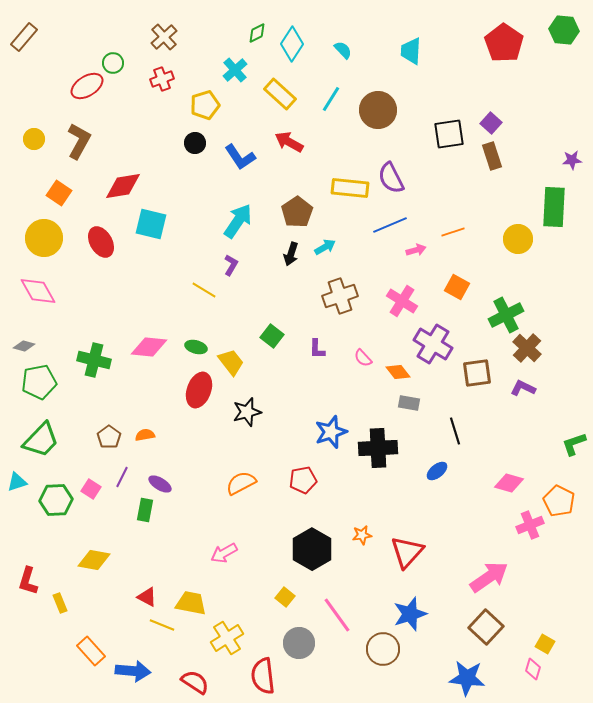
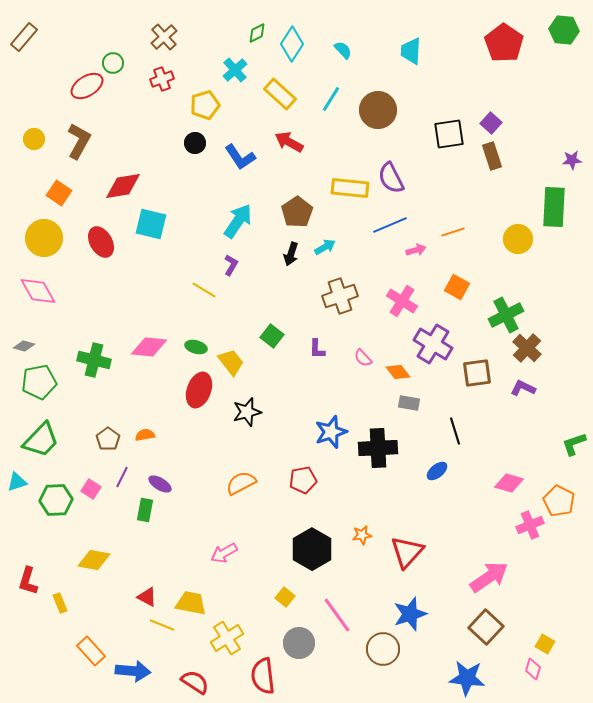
brown pentagon at (109, 437): moved 1 px left, 2 px down
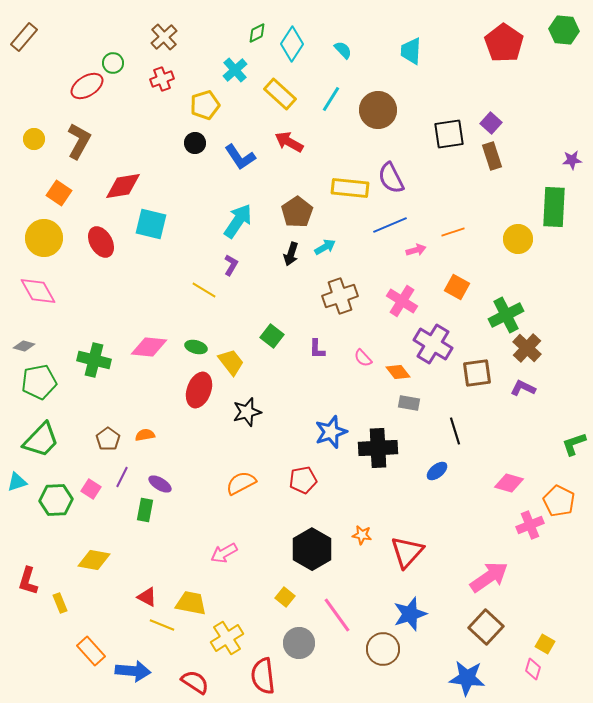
orange star at (362, 535): rotated 18 degrees clockwise
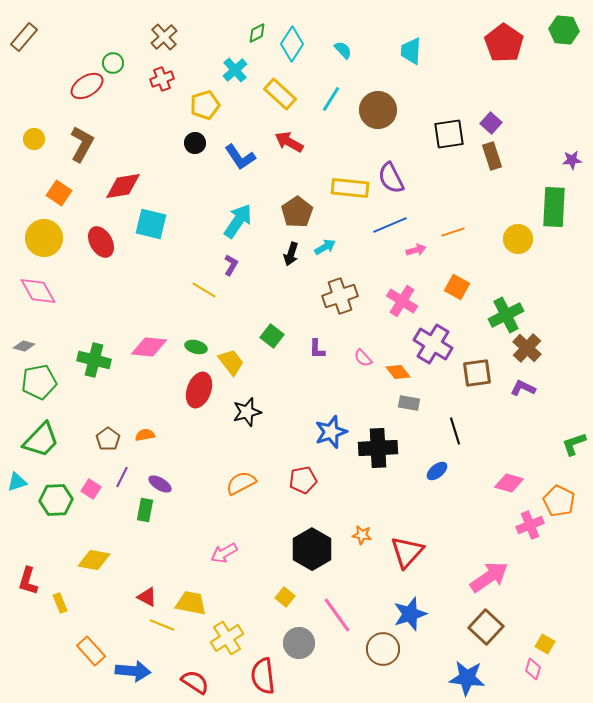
brown L-shape at (79, 141): moved 3 px right, 3 px down
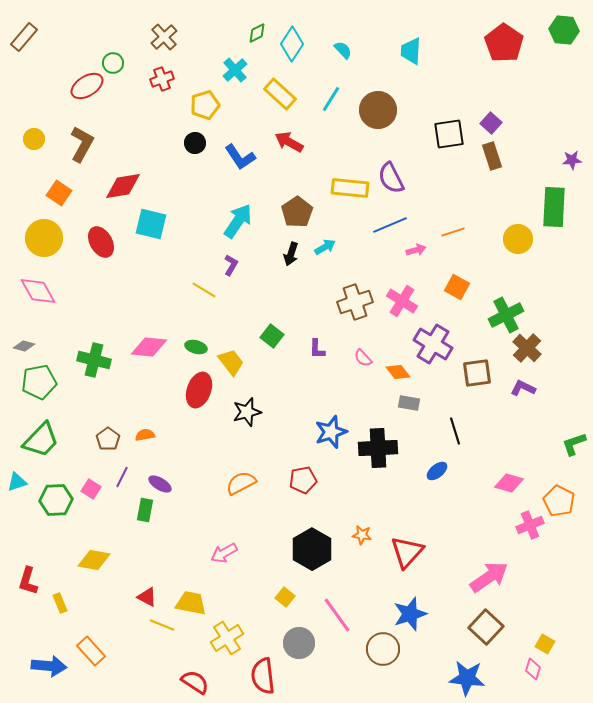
brown cross at (340, 296): moved 15 px right, 6 px down
blue arrow at (133, 671): moved 84 px left, 5 px up
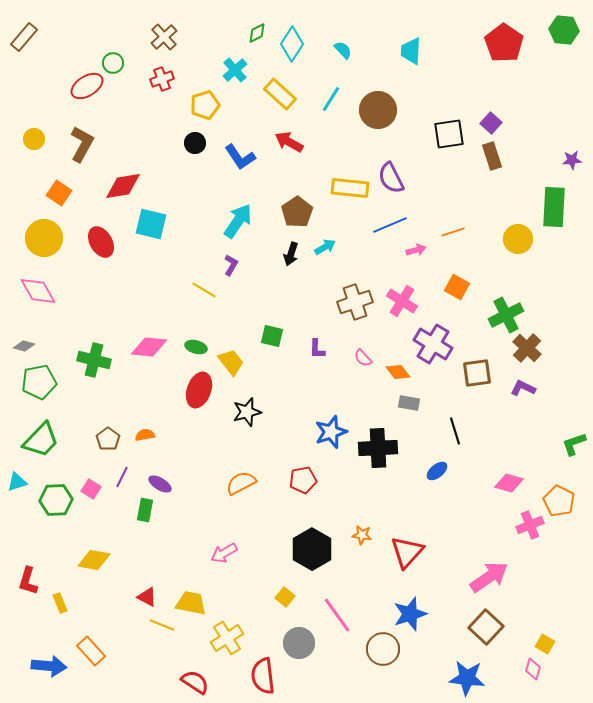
green square at (272, 336): rotated 25 degrees counterclockwise
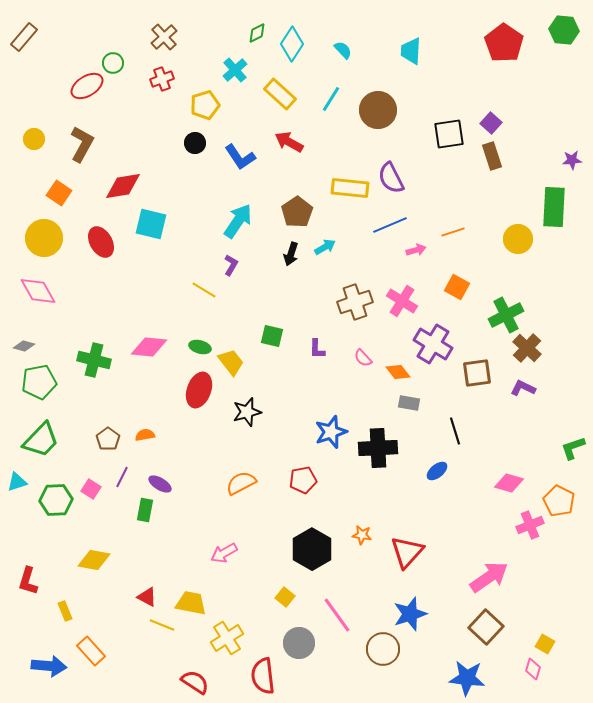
green ellipse at (196, 347): moved 4 px right
green L-shape at (574, 444): moved 1 px left, 4 px down
yellow rectangle at (60, 603): moved 5 px right, 8 px down
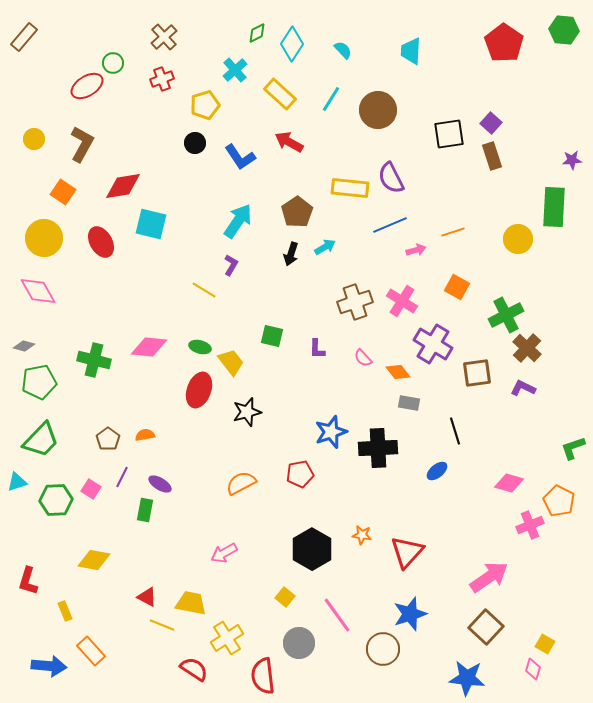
orange square at (59, 193): moved 4 px right, 1 px up
red pentagon at (303, 480): moved 3 px left, 6 px up
red semicircle at (195, 682): moved 1 px left, 13 px up
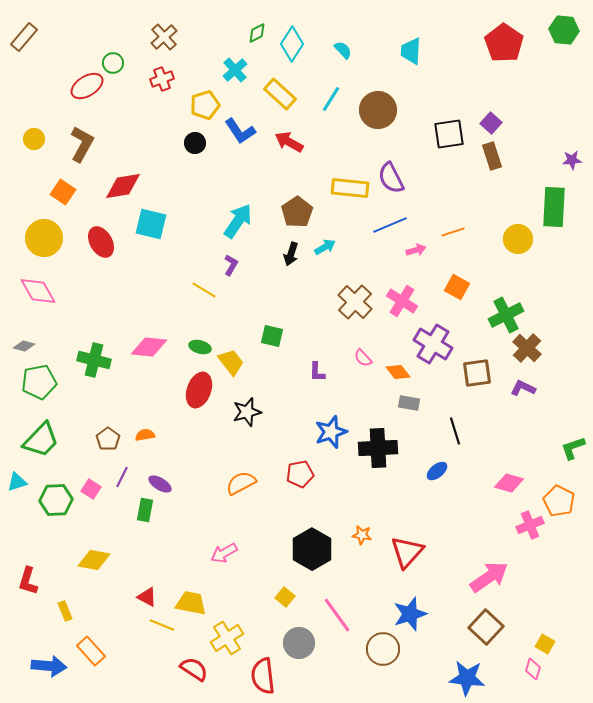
blue L-shape at (240, 157): moved 26 px up
brown cross at (355, 302): rotated 28 degrees counterclockwise
purple L-shape at (317, 349): moved 23 px down
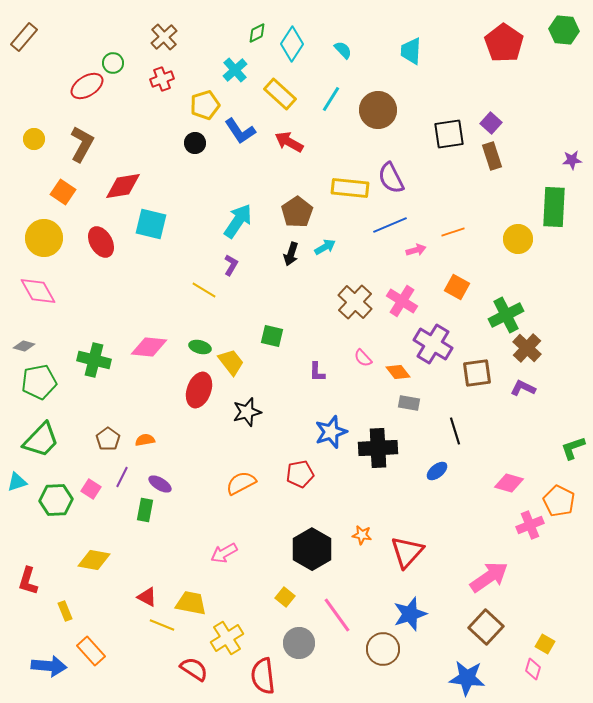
orange semicircle at (145, 435): moved 5 px down
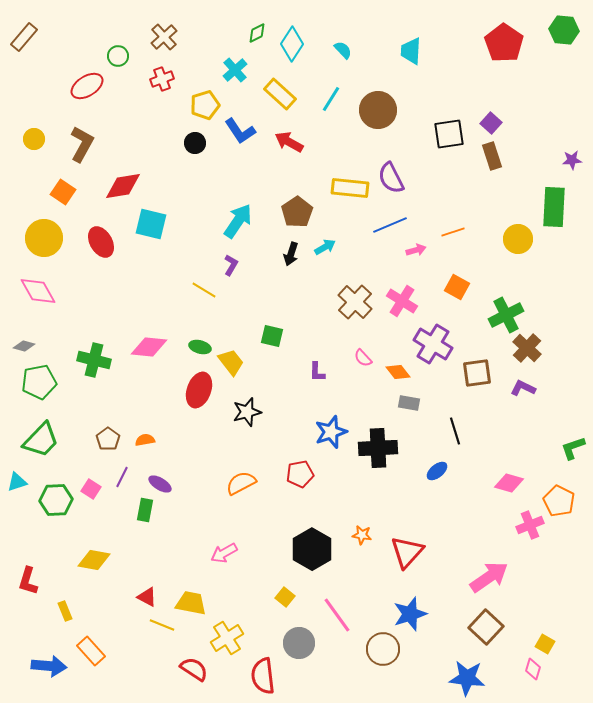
green circle at (113, 63): moved 5 px right, 7 px up
